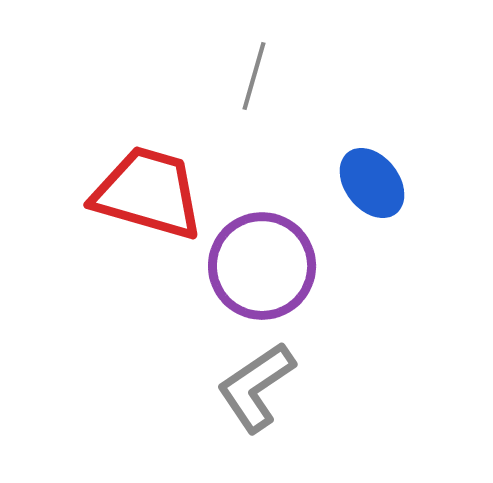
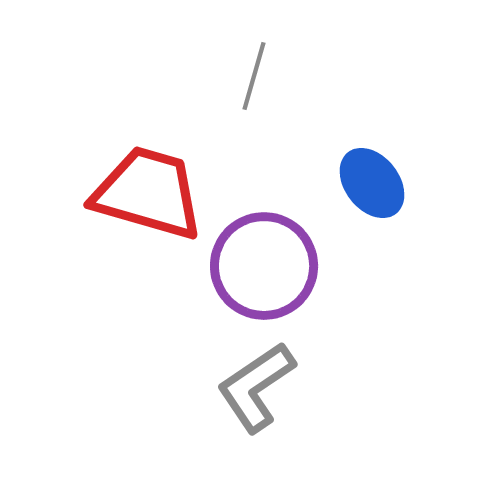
purple circle: moved 2 px right
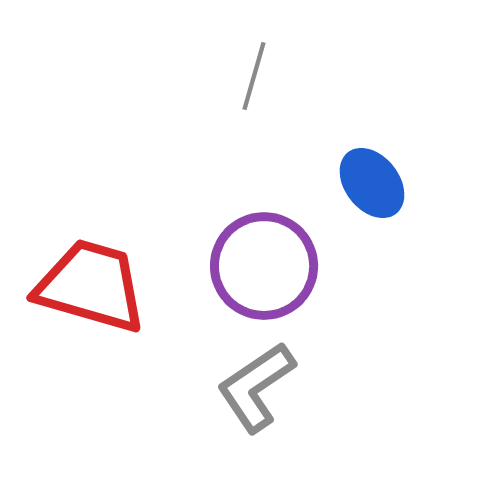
red trapezoid: moved 57 px left, 93 px down
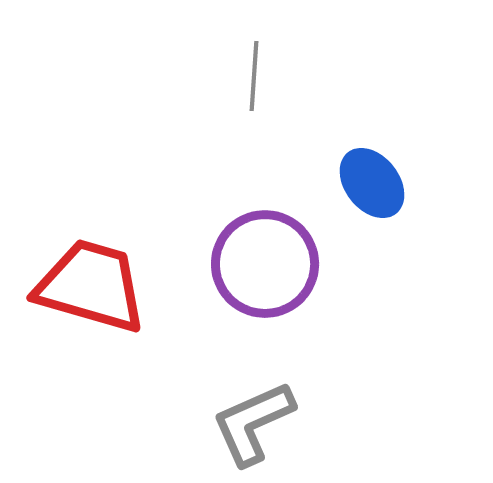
gray line: rotated 12 degrees counterclockwise
purple circle: moved 1 px right, 2 px up
gray L-shape: moved 3 px left, 36 px down; rotated 10 degrees clockwise
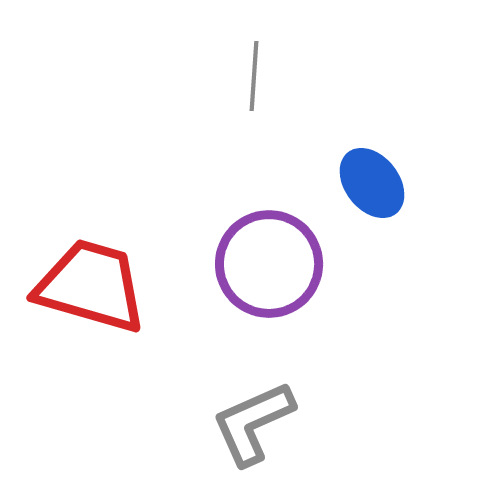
purple circle: moved 4 px right
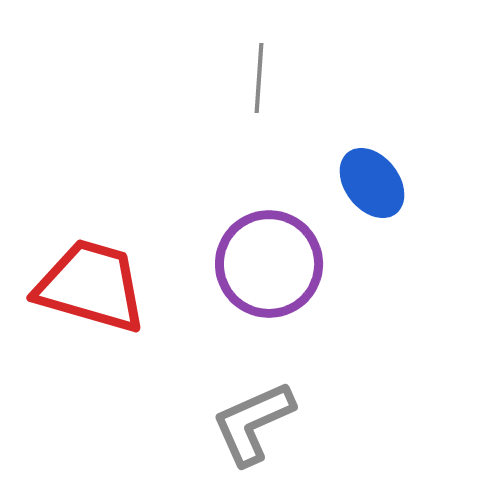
gray line: moved 5 px right, 2 px down
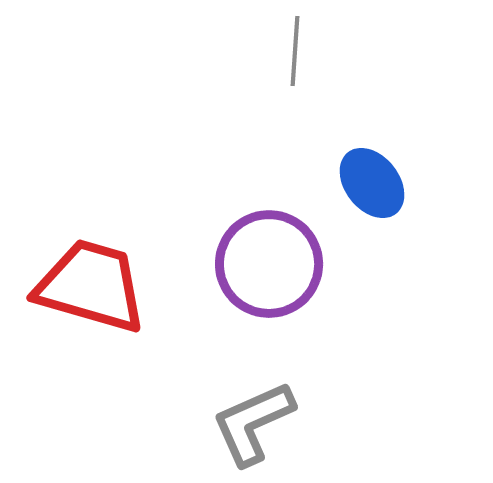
gray line: moved 36 px right, 27 px up
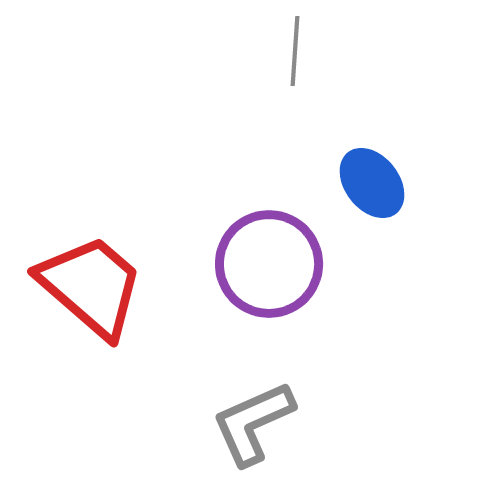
red trapezoid: rotated 25 degrees clockwise
